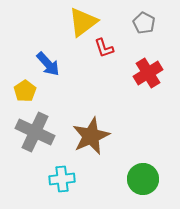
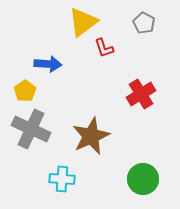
blue arrow: rotated 44 degrees counterclockwise
red cross: moved 7 px left, 21 px down
gray cross: moved 4 px left, 3 px up
cyan cross: rotated 10 degrees clockwise
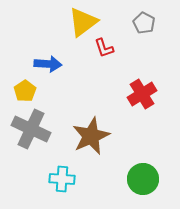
red cross: moved 1 px right
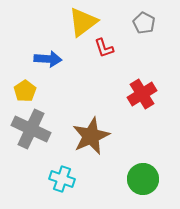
blue arrow: moved 5 px up
cyan cross: rotated 15 degrees clockwise
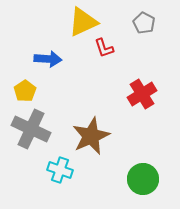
yellow triangle: rotated 12 degrees clockwise
cyan cross: moved 2 px left, 9 px up
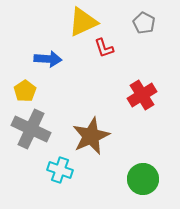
red cross: moved 1 px down
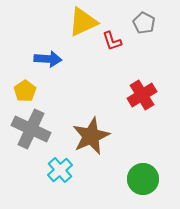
red L-shape: moved 8 px right, 7 px up
cyan cross: rotated 30 degrees clockwise
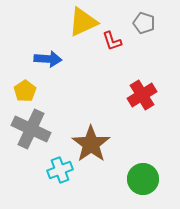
gray pentagon: rotated 10 degrees counterclockwise
brown star: moved 8 px down; rotated 12 degrees counterclockwise
cyan cross: rotated 20 degrees clockwise
